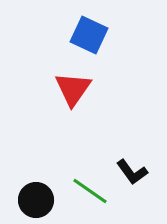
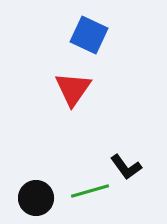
black L-shape: moved 6 px left, 5 px up
green line: rotated 51 degrees counterclockwise
black circle: moved 2 px up
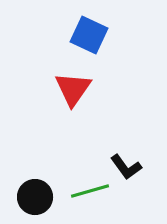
black circle: moved 1 px left, 1 px up
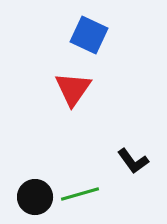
black L-shape: moved 7 px right, 6 px up
green line: moved 10 px left, 3 px down
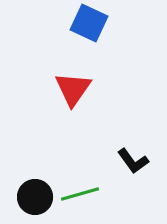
blue square: moved 12 px up
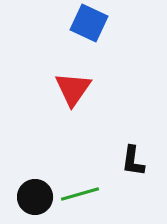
black L-shape: rotated 44 degrees clockwise
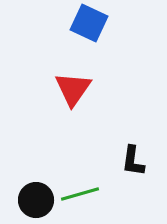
black circle: moved 1 px right, 3 px down
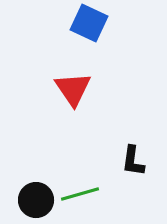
red triangle: rotated 9 degrees counterclockwise
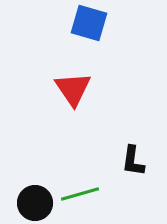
blue square: rotated 9 degrees counterclockwise
black circle: moved 1 px left, 3 px down
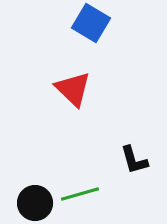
blue square: moved 2 px right; rotated 15 degrees clockwise
red triangle: rotated 12 degrees counterclockwise
black L-shape: moved 1 px right, 1 px up; rotated 24 degrees counterclockwise
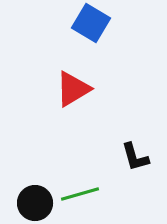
red triangle: rotated 45 degrees clockwise
black L-shape: moved 1 px right, 3 px up
